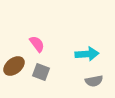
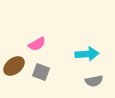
pink semicircle: rotated 96 degrees clockwise
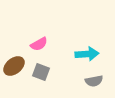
pink semicircle: moved 2 px right
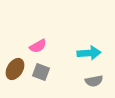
pink semicircle: moved 1 px left, 2 px down
cyan arrow: moved 2 px right, 1 px up
brown ellipse: moved 1 px right, 3 px down; rotated 20 degrees counterclockwise
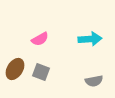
pink semicircle: moved 2 px right, 7 px up
cyan arrow: moved 1 px right, 14 px up
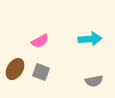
pink semicircle: moved 2 px down
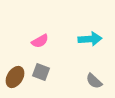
brown ellipse: moved 8 px down
gray semicircle: rotated 54 degrees clockwise
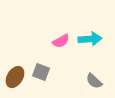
pink semicircle: moved 21 px right
